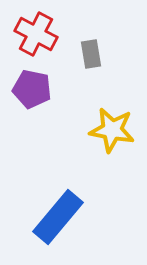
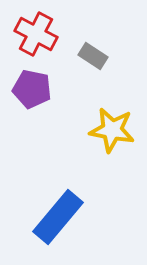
gray rectangle: moved 2 px right, 2 px down; rotated 48 degrees counterclockwise
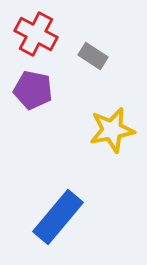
purple pentagon: moved 1 px right, 1 px down
yellow star: rotated 21 degrees counterclockwise
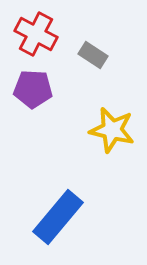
gray rectangle: moved 1 px up
purple pentagon: moved 1 px up; rotated 9 degrees counterclockwise
yellow star: rotated 24 degrees clockwise
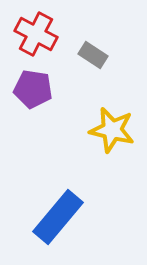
purple pentagon: rotated 6 degrees clockwise
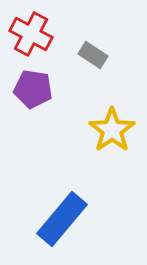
red cross: moved 5 px left
yellow star: rotated 24 degrees clockwise
blue rectangle: moved 4 px right, 2 px down
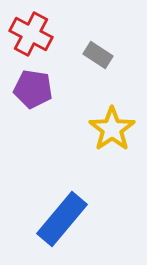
gray rectangle: moved 5 px right
yellow star: moved 1 px up
